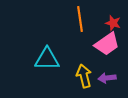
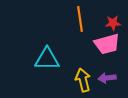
red star: rotated 21 degrees counterclockwise
pink trapezoid: rotated 20 degrees clockwise
yellow arrow: moved 1 px left, 4 px down
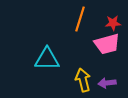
orange line: rotated 25 degrees clockwise
purple arrow: moved 5 px down
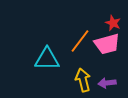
orange line: moved 22 px down; rotated 20 degrees clockwise
red star: rotated 28 degrees clockwise
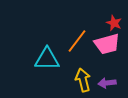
red star: moved 1 px right
orange line: moved 3 px left
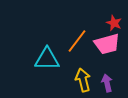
purple arrow: rotated 84 degrees clockwise
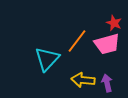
cyan triangle: rotated 48 degrees counterclockwise
yellow arrow: rotated 70 degrees counterclockwise
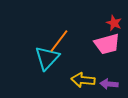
orange line: moved 18 px left
cyan triangle: moved 1 px up
purple arrow: moved 2 px right, 1 px down; rotated 72 degrees counterclockwise
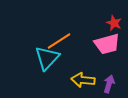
orange line: rotated 20 degrees clockwise
purple arrow: rotated 102 degrees clockwise
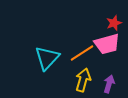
red star: rotated 28 degrees clockwise
orange line: moved 23 px right, 12 px down
yellow arrow: rotated 100 degrees clockwise
